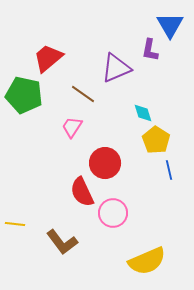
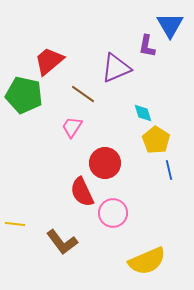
purple L-shape: moved 3 px left, 4 px up
red trapezoid: moved 1 px right, 3 px down
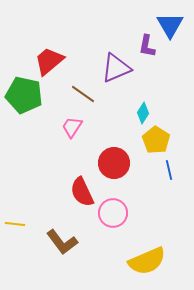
cyan diamond: rotated 50 degrees clockwise
red circle: moved 9 px right
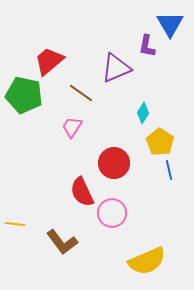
blue triangle: moved 1 px up
brown line: moved 2 px left, 1 px up
yellow pentagon: moved 4 px right, 2 px down
pink circle: moved 1 px left
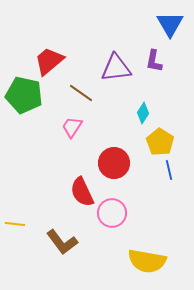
purple L-shape: moved 7 px right, 15 px down
purple triangle: rotated 16 degrees clockwise
yellow semicircle: rotated 33 degrees clockwise
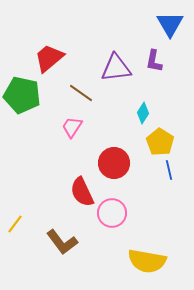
red trapezoid: moved 3 px up
green pentagon: moved 2 px left
yellow line: rotated 60 degrees counterclockwise
